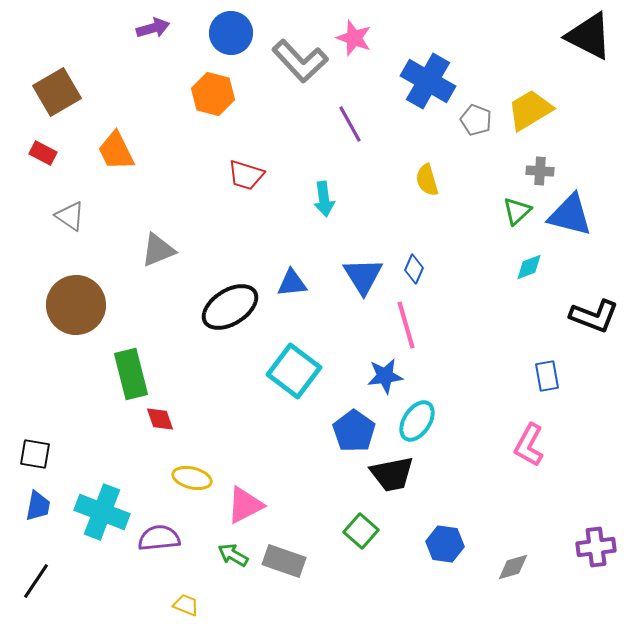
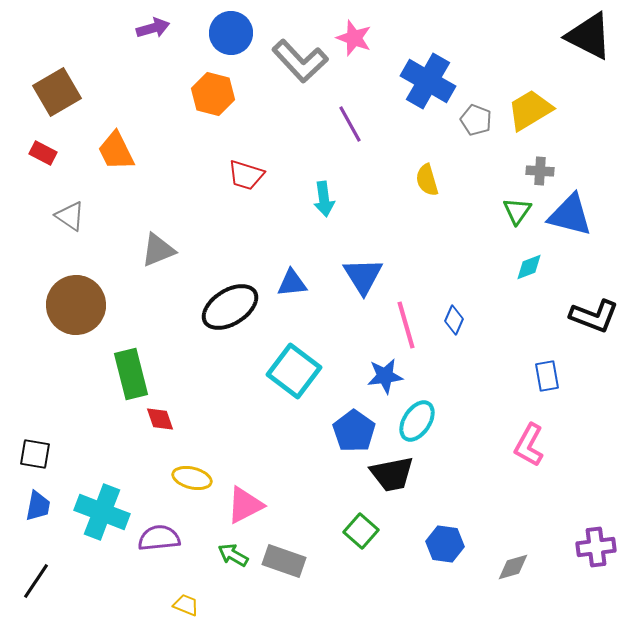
green triangle at (517, 211): rotated 12 degrees counterclockwise
blue diamond at (414, 269): moved 40 px right, 51 px down
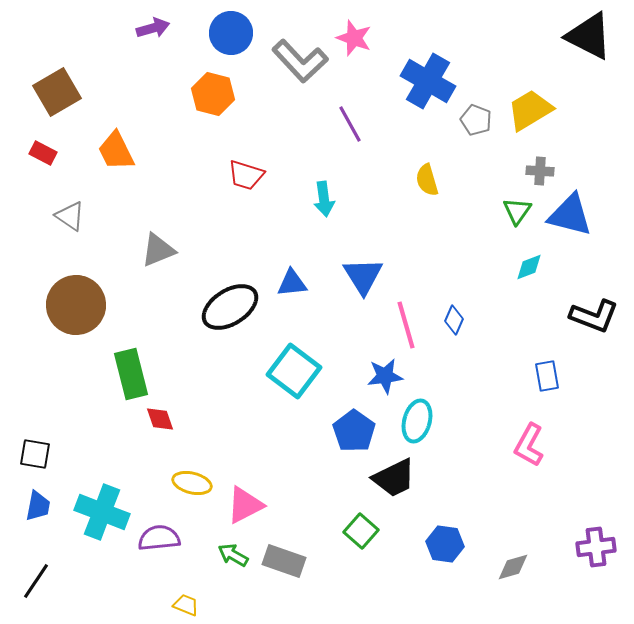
cyan ellipse at (417, 421): rotated 18 degrees counterclockwise
black trapezoid at (392, 474): moved 2 px right, 4 px down; rotated 15 degrees counterclockwise
yellow ellipse at (192, 478): moved 5 px down
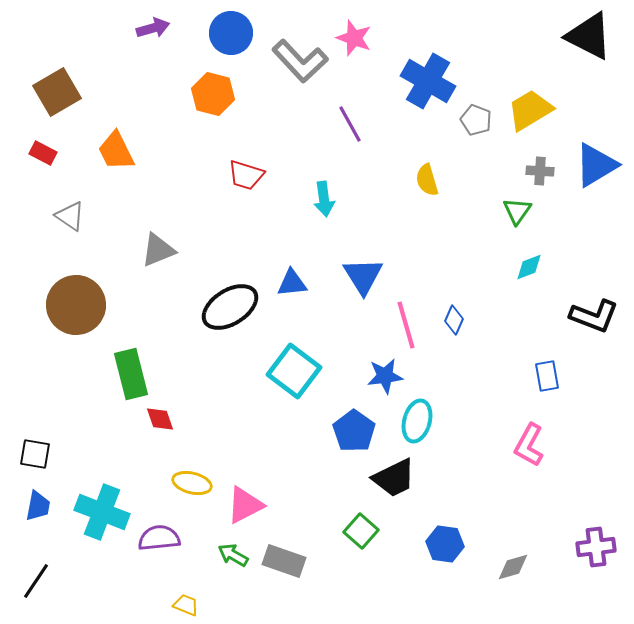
blue triangle at (570, 215): moved 26 px right, 50 px up; rotated 45 degrees counterclockwise
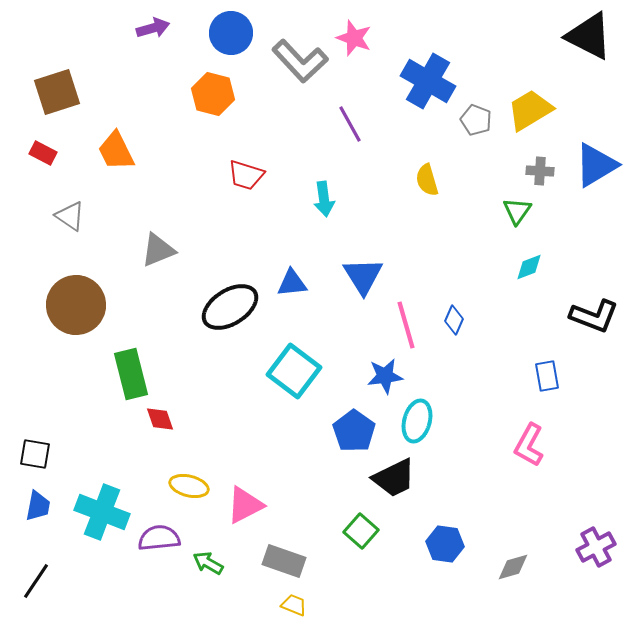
brown square at (57, 92): rotated 12 degrees clockwise
yellow ellipse at (192, 483): moved 3 px left, 3 px down
purple cross at (596, 547): rotated 21 degrees counterclockwise
green arrow at (233, 555): moved 25 px left, 8 px down
yellow trapezoid at (186, 605): moved 108 px right
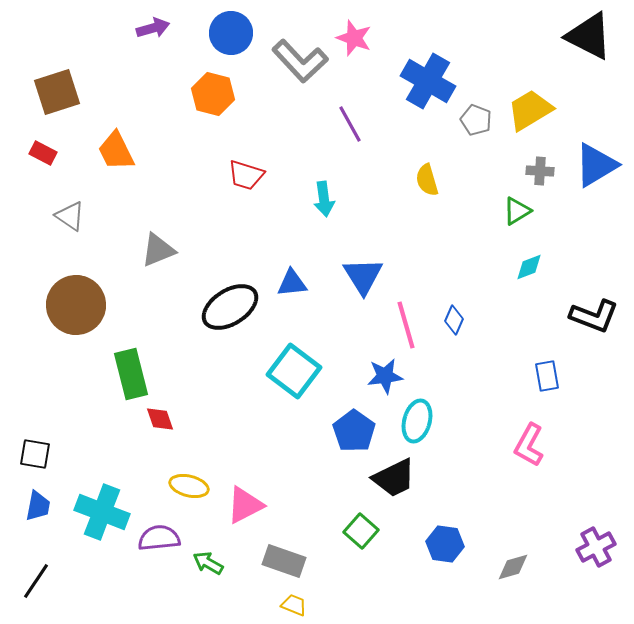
green triangle at (517, 211): rotated 24 degrees clockwise
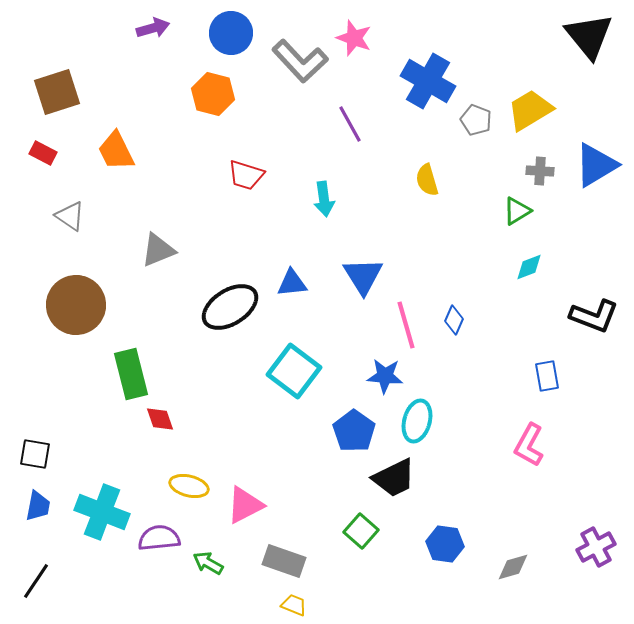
black triangle at (589, 36): rotated 24 degrees clockwise
blue star at (385, 376): rotated 12 degrees clockwise
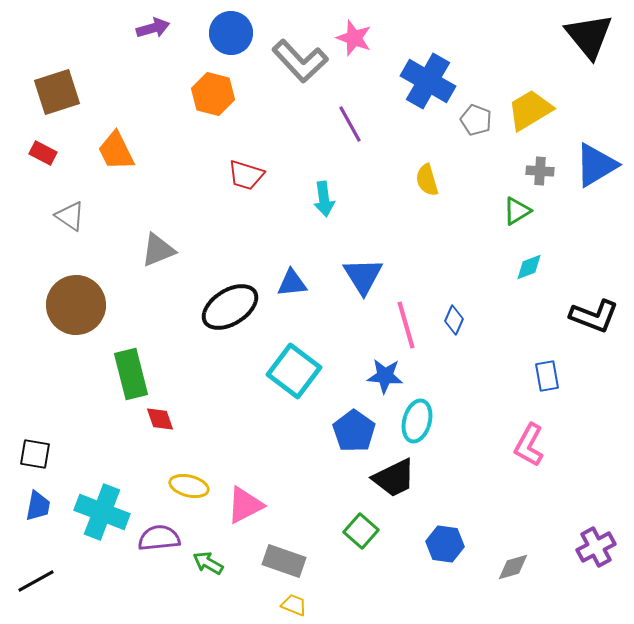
black line at (36, 581): rotated 27 degrees clockwise
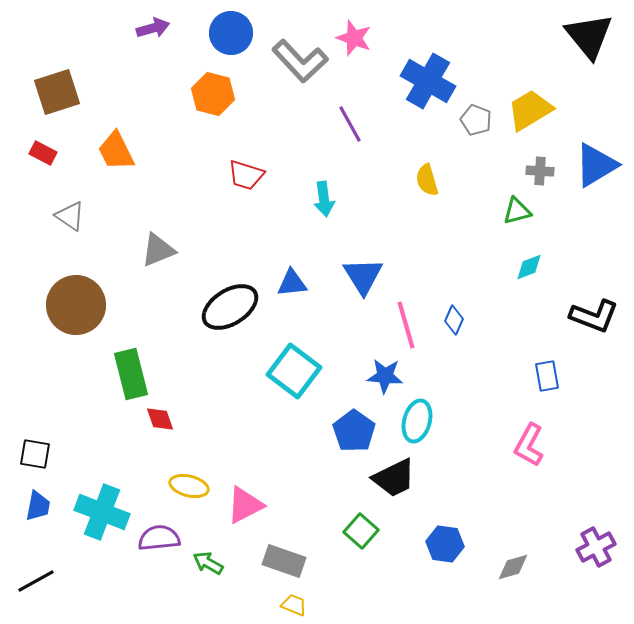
green triangle at (517, 211): rotated 16 degrees clockwise
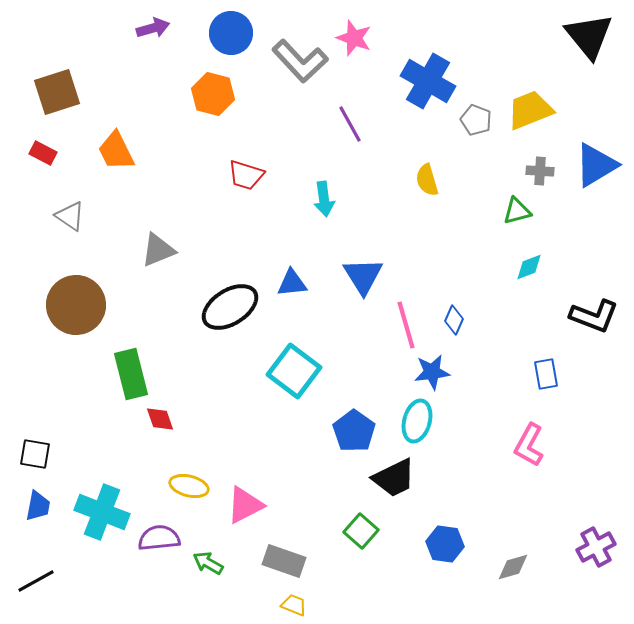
yellow trapezoid at (530, 110): rotated 9 degrees clockwise
blue star at (385, 376): moved 47 px right, 4 px up; rotated 12 degrees counterclockwise
blue rectangle at (547, 376): moved 1 px left, 2 px up
